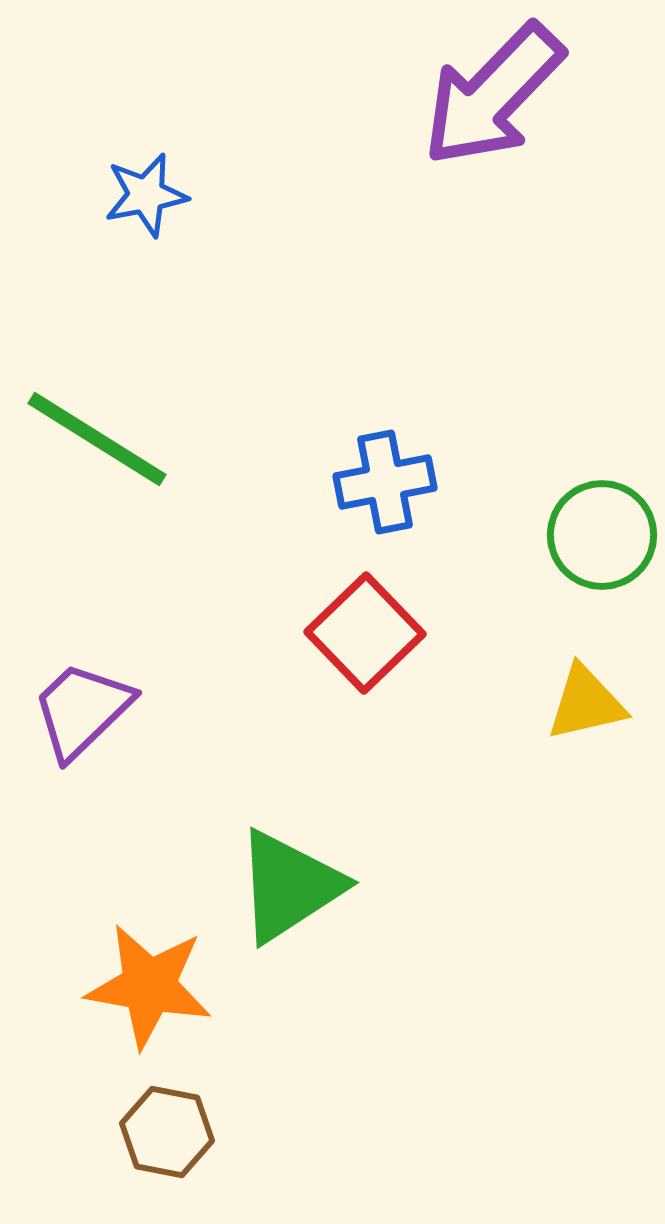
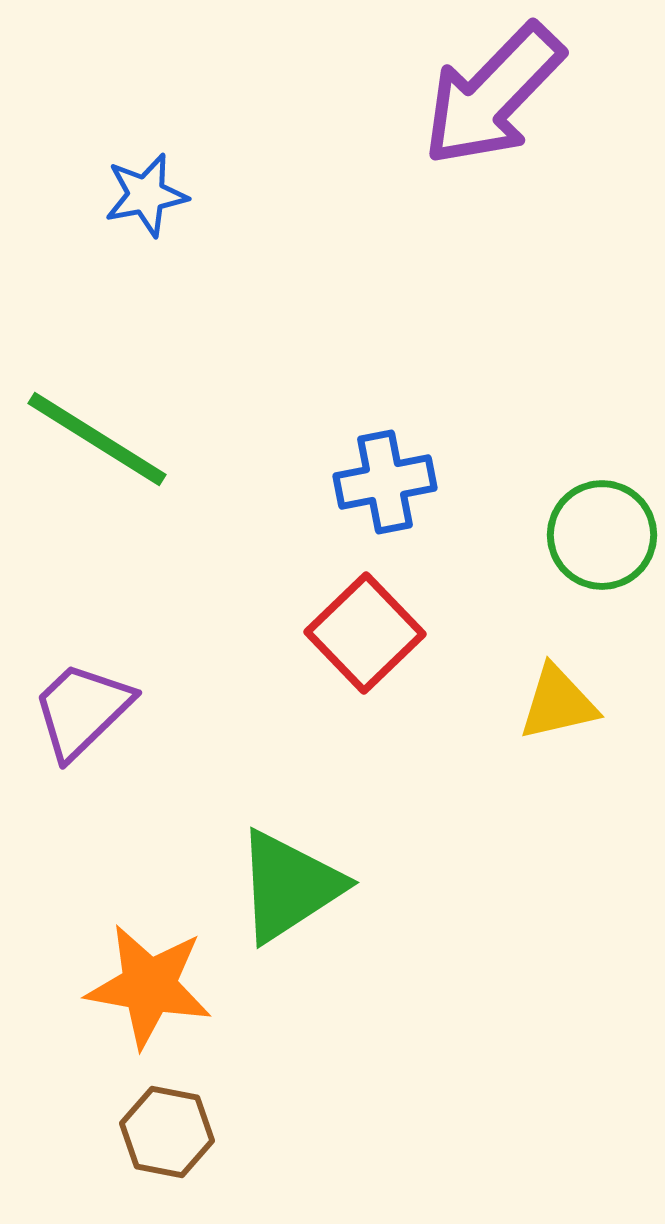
yellow triangle: moved 28 px left
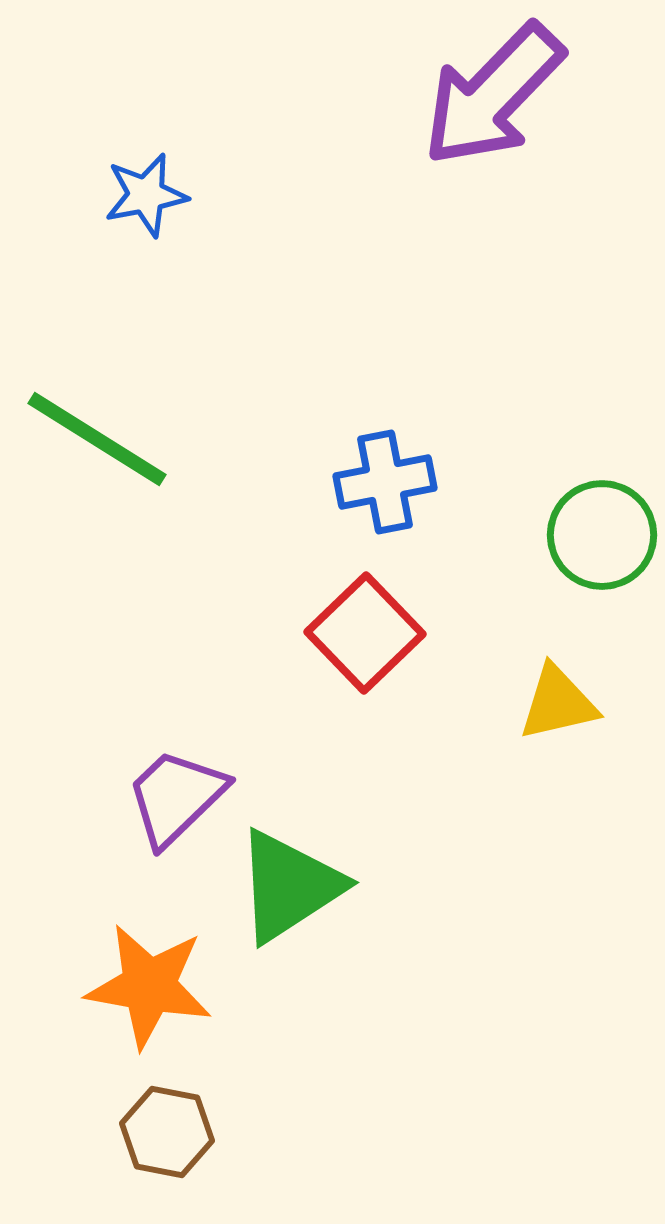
purple trapezoid: moved 94 px right, 87 px down
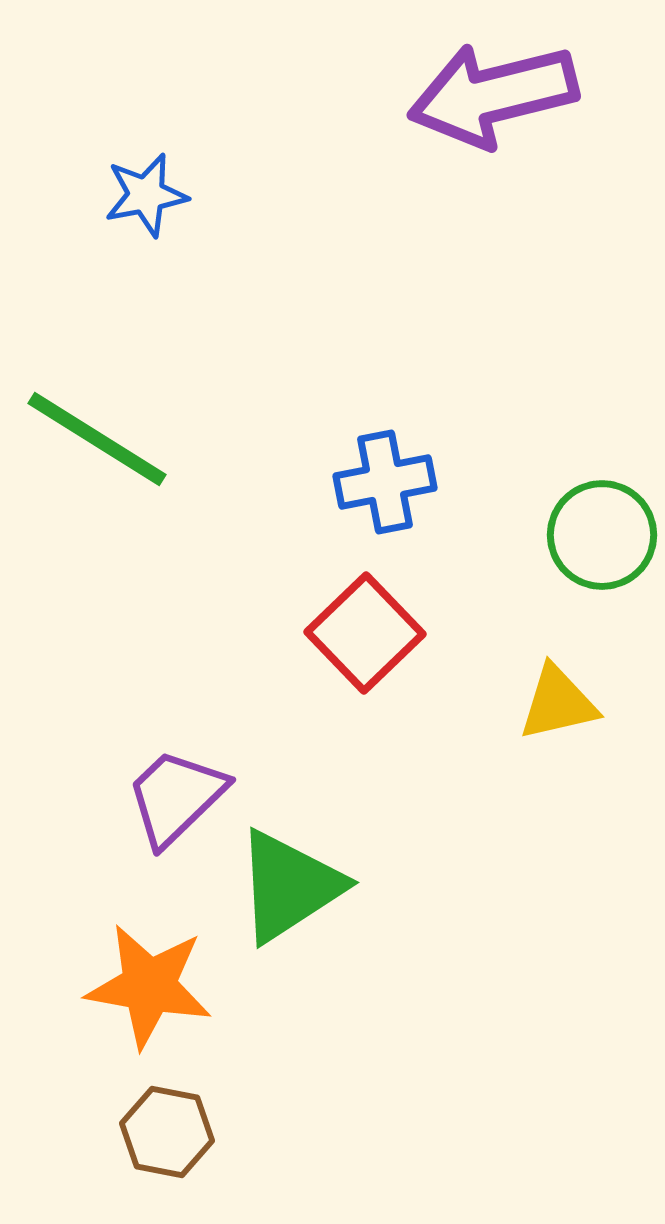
purple arrow: rotated 32 degrees clockwise
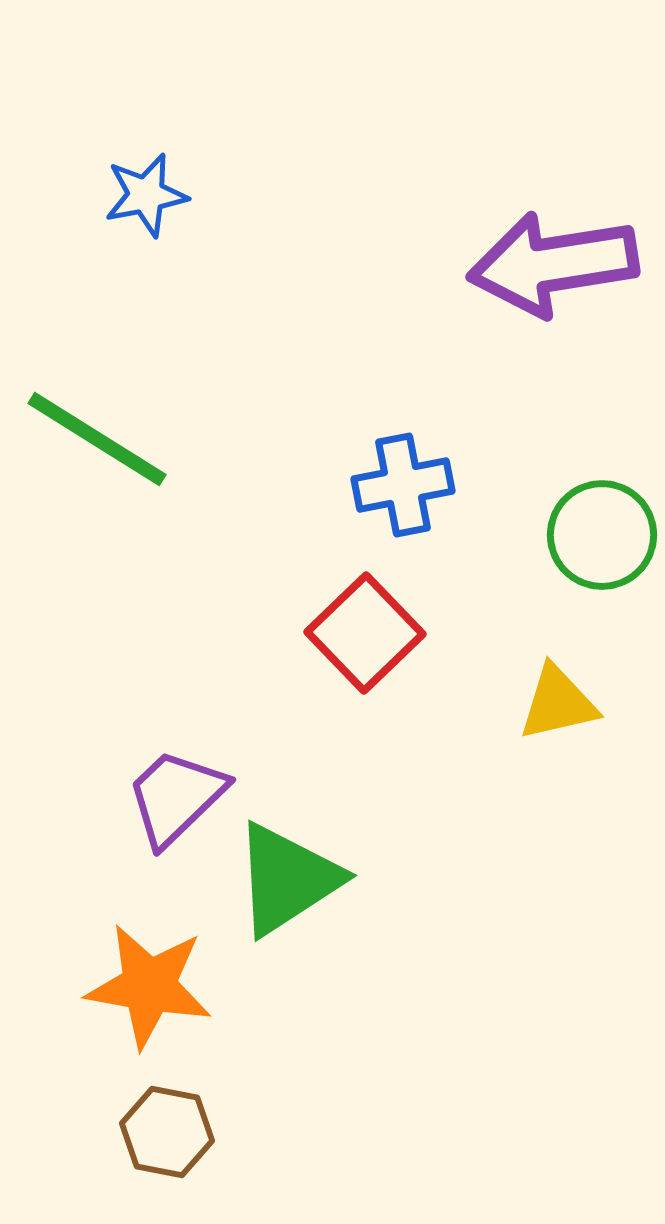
purple arrow: moved 60 px right, 169 px down; rotated 5 degrees clockwise
blue cross: moved 18 px right, 3 px down
green triangle: moved 2 px left, 7 px up
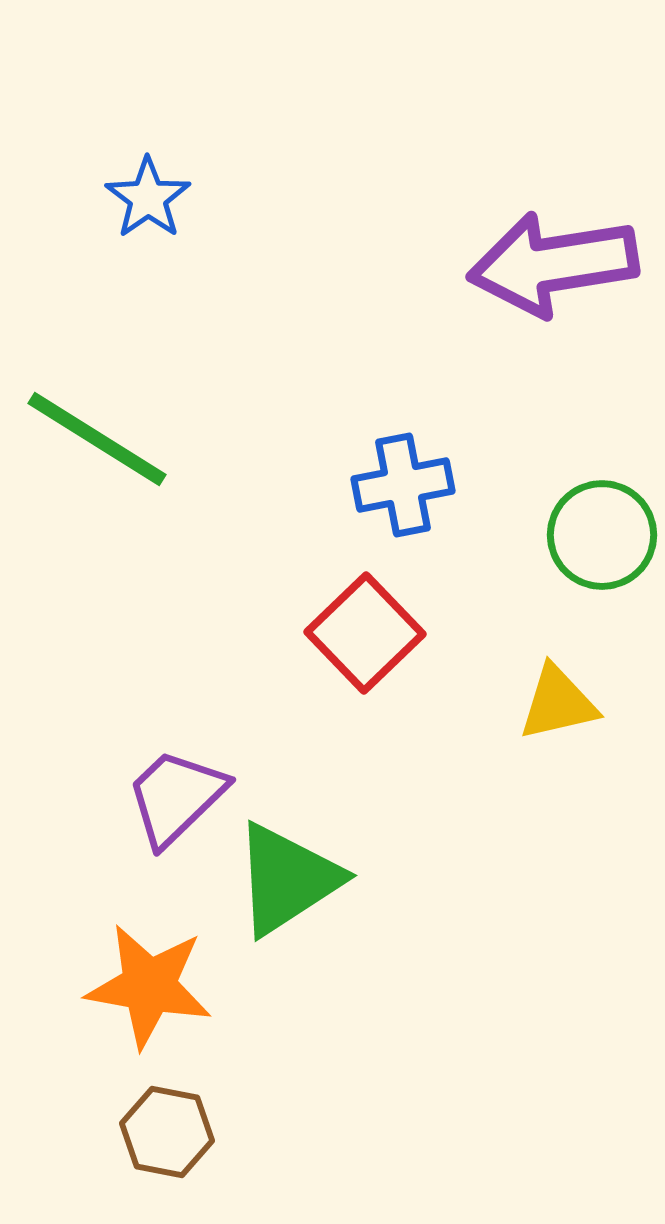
blue star: moved 2 px right, 3 px down; rotated 24 degrees counterclockwise
